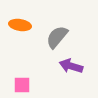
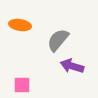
gray semicircle: moved 1 px right, 3 px down
purple arrow: moved 1 px right
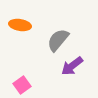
purple arrow: rotated 55 degrees counterclockwise
pink square: rotated 36 degrees counterclockwise
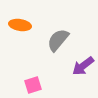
purple arrow: moved 11 px right
pink square: moved 11 px right; rotated 18 degrees clockwise
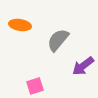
pink square: moved 2 px right, 1 px down
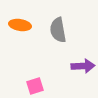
gray semicircle: moved 10 px up; rotated 50 degrees counterclockwise
purple arrow: rotated 145 degrees counterclockwise
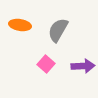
gray semicircle: rotated 40 degrees clockwise
pink square: moved 11 px right, 22 px up; rotated 30 degrees counterclockwise
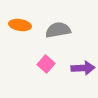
gray semicircle: rotated 50 degrees clockwise
purple arrow: moved 2 px down
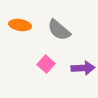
gray semicircle: moved 1 px right; rotated 130 degrees counterclockwise
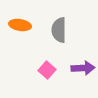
gray semicircle: rotated 50 degrees clockwise
pink square: moved 1 px right, 6 px down
